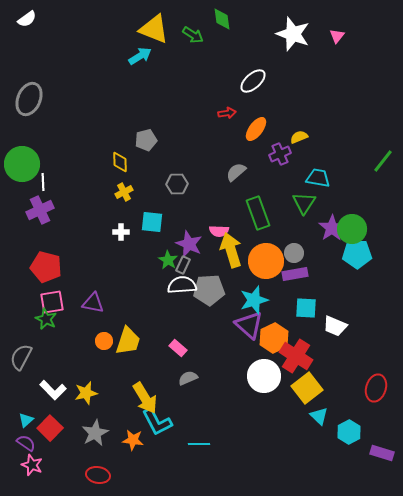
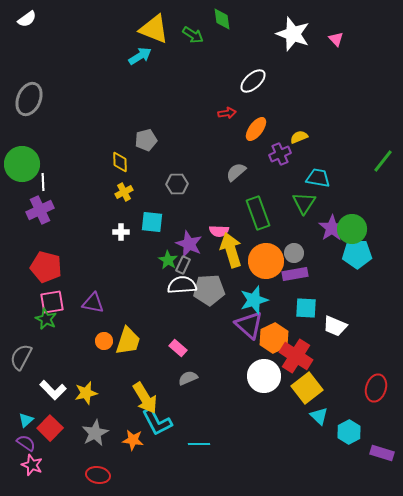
pink triangle at (337, 36): moved 1 px left, 3 px down; rotated 21 degrees counterclockwise
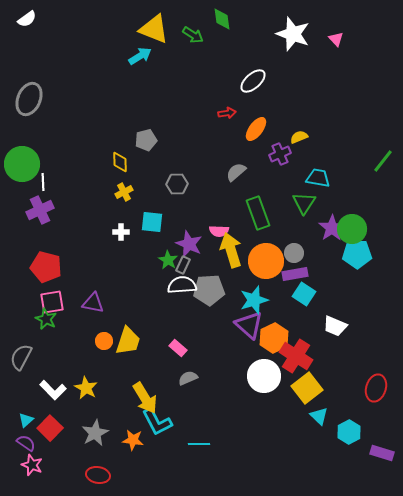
cyan square at (306, 308): moved 2 px left, 14 px up; rotated 30 degrees clockwise
yellow star at (86, 393): moved 5 px up; rotated 30 degrees counterclockwise
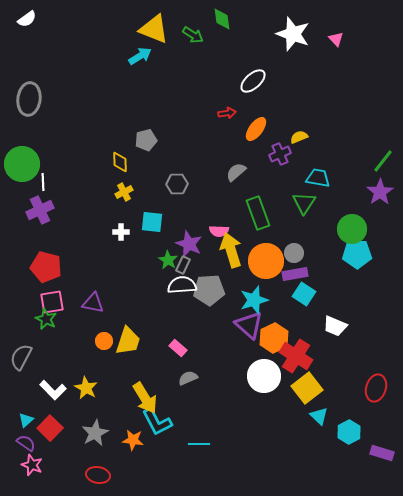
gray ellipse at (29, 99): rotated 16 degrees counterclockwise
purple star at (332, 228): moved 48 px right, 36 px up
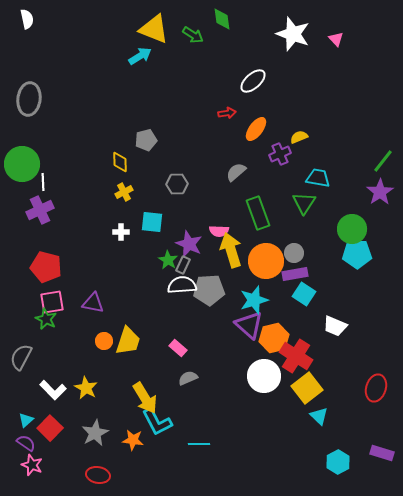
white semicircle at (27, 19): rotated 66 degrees counterclockwise
orange hexagon at (274, 338): rotated 12 degrees clockwise
cyan hexagon at (349, 432): moved 11 px left, 30 px down
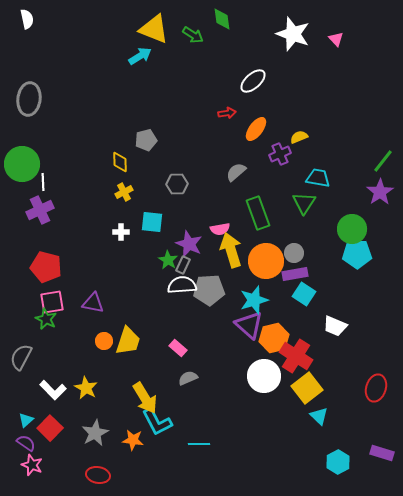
pink semicircle at (219, 231): moved 1 px right, 2 px up; rotated 12 degrees counterclockwise
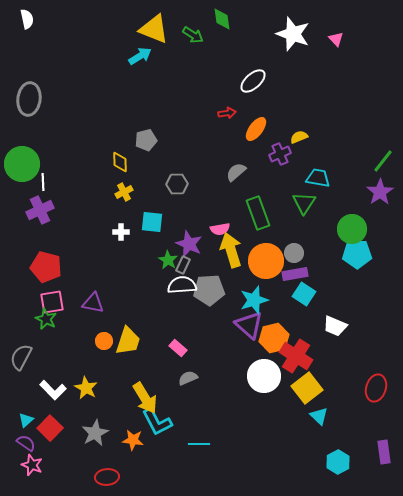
purple rectangle at (382, 453): moved 2 px right, 1 px up; rotated 65 degrees clockwise
red ellipse at (98, 475): moved 9 px right, 2 px down; rotated 15 degrees counterclockwise
